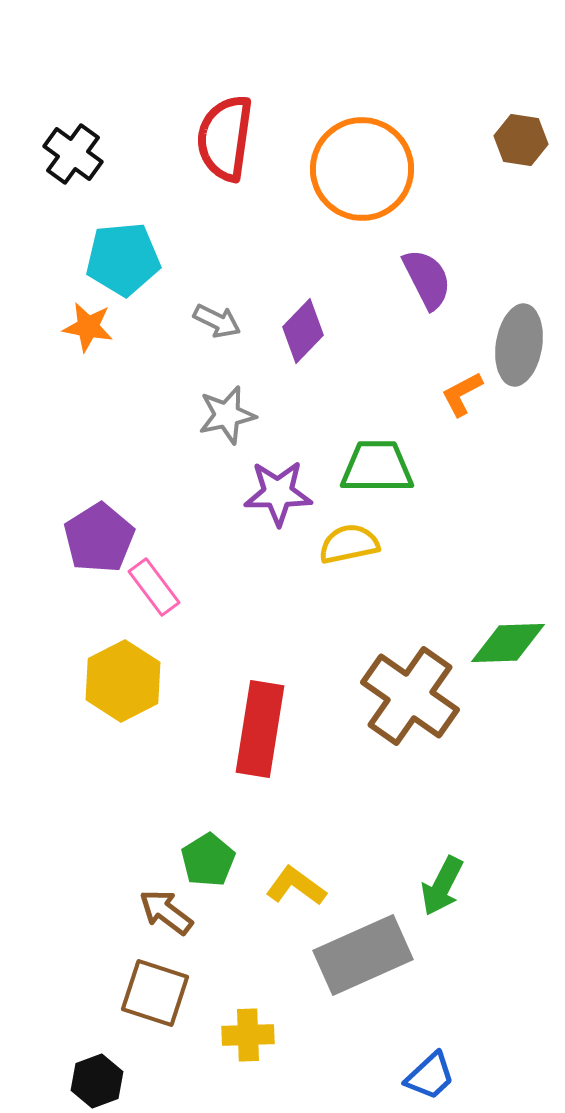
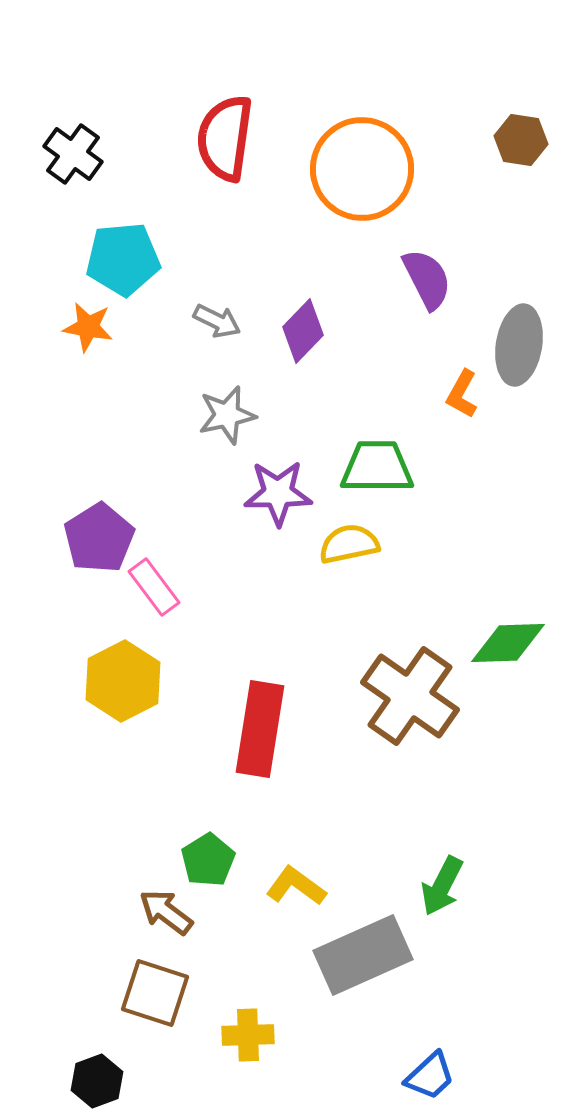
orange L-shape: rotated 33 degrees counterclockwise
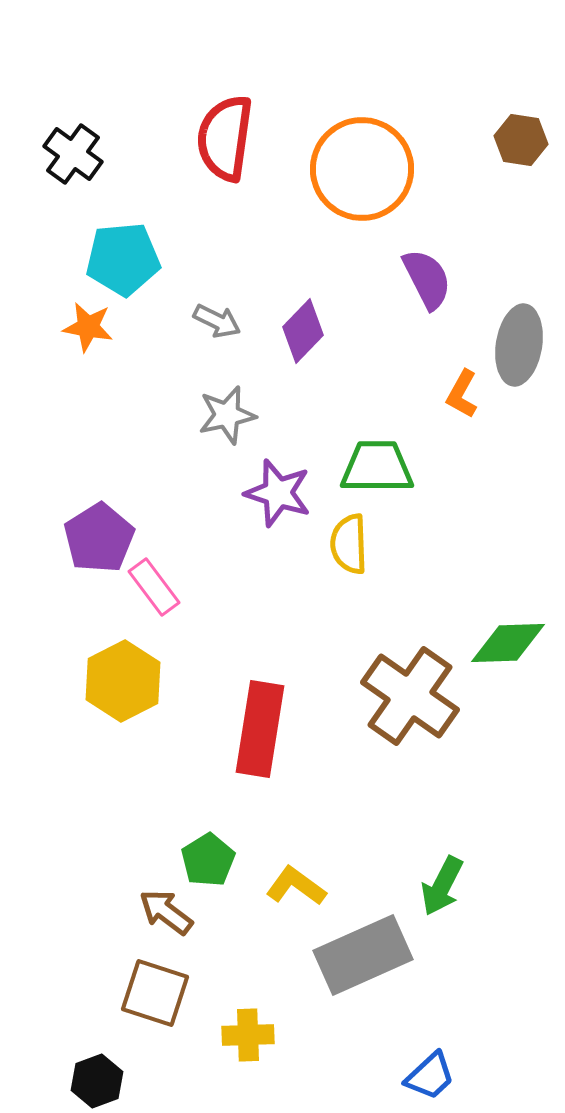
purple star: rotated 18 degrees clockwise
yellow semicircle: rotated 80 degrees counterclockwise
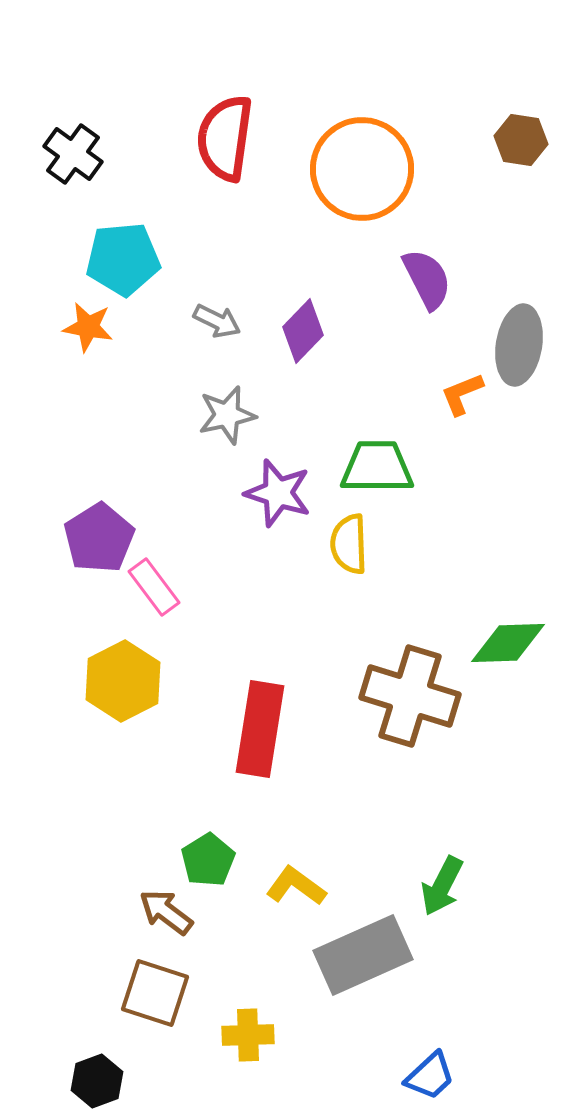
orange L-shape: rotated 39 degrees clockwise
brown cross: rotated 18 degrees counterclockwise
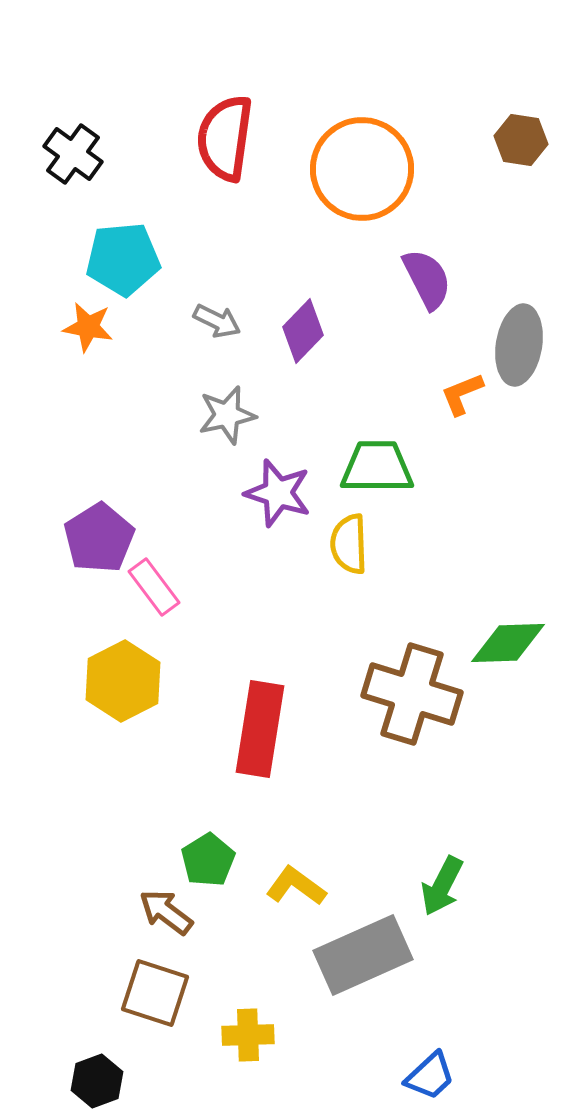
brown cross: moved 2 px right, 2 px up
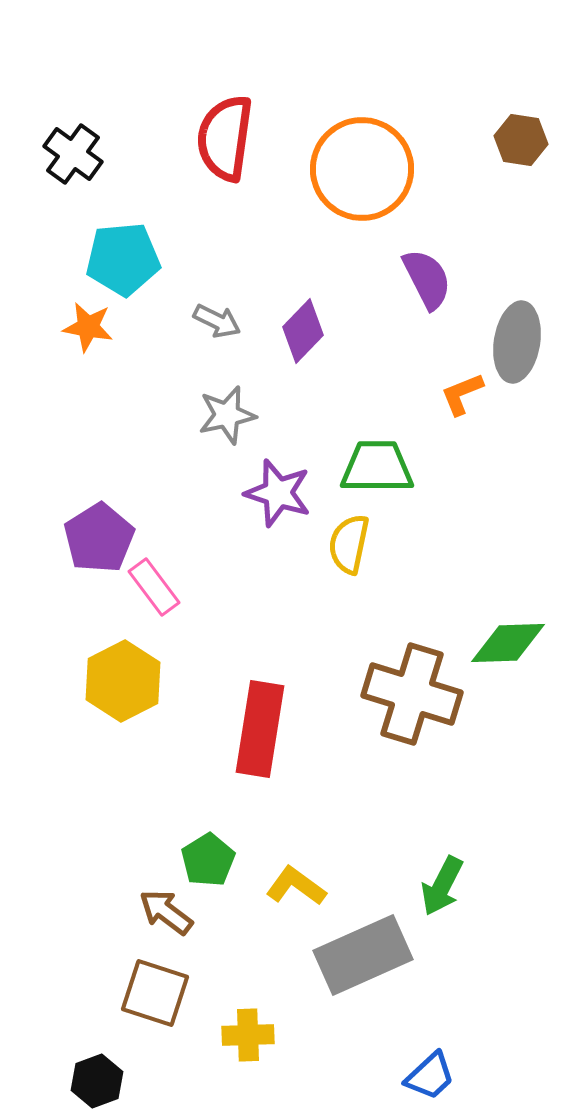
gray ellipse: moved 2 px left, 3 px up
yellow semicircle: rotated 14 degrees clockwise
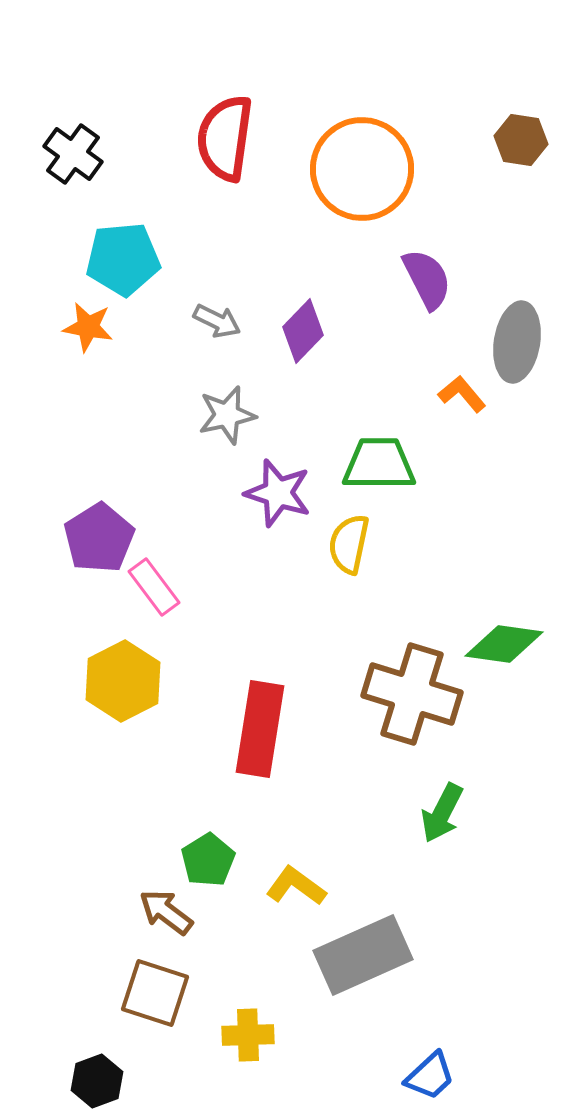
orange L-shape: rotated 72 degrees clockwise
green trapezoid: moved 2 px right, 3 px up
green diamond: moved 4 px left, 1 px down; rotated 10 degrees clockwise
green arrow: moved 73 px up
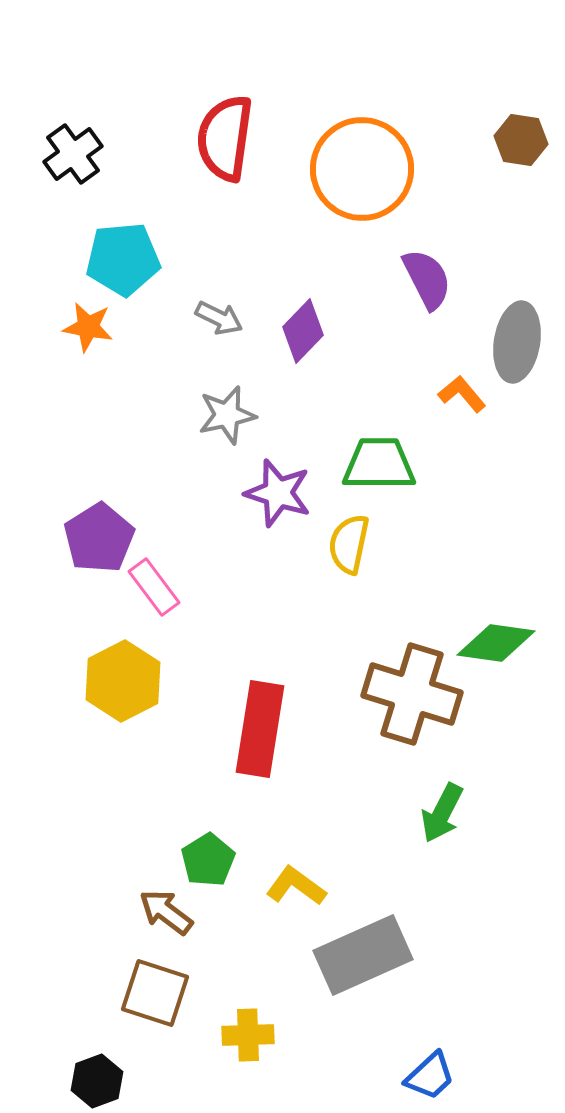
black cross: rotated 18 degrees clockwise
gray arrow: moved 2 px right, 3 px up
green diamond: moved 8 px left, 1 px up
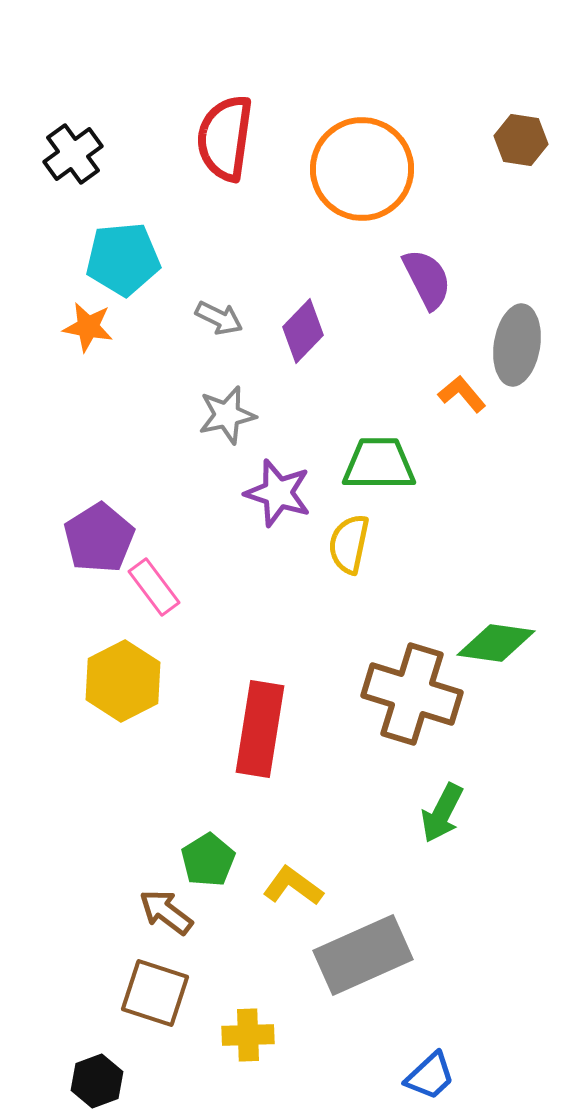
gray ellipse: moved 3 px down
yellow L-shape: moved 3 px left
